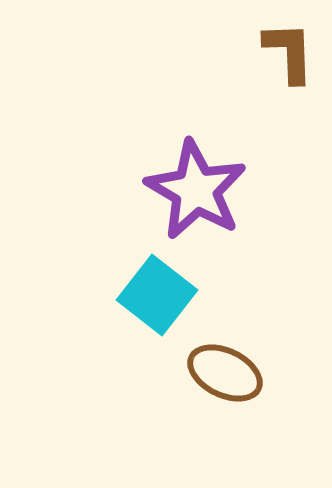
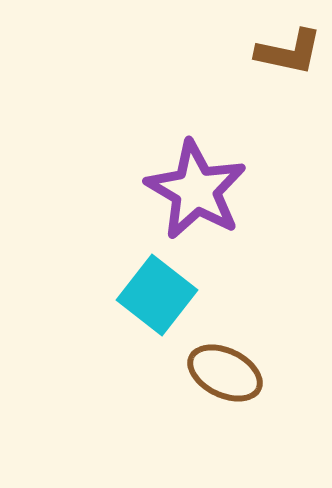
brown L-shape: rotated 104 degrees clockwise
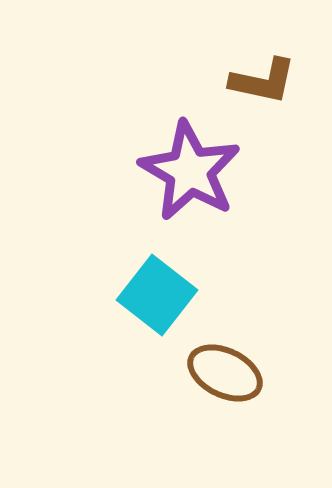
brown L-shape: moved 26 px left, 29 px down
purple star: moved 6 px left, 19 px up
